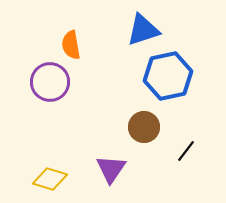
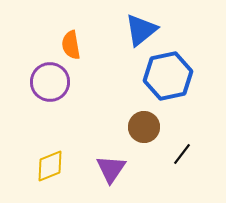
blue triangle: moved 2 px left; rotated 21 degrees counterclockwise
black line: moved 4 px left, 3 px down
yellow diamond: moved 13 px up; rotated 40 degrees counterclockwise
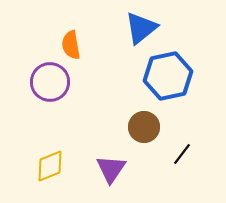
blue triangle: moved 2 px up
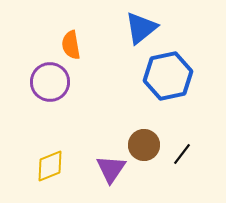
brown circle: moved 18 px down
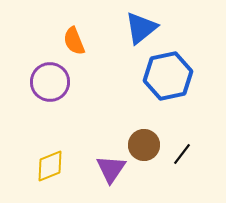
orange semicircle: moved 3 px right, 4 px up; rotated 12 degrees counterclockwise
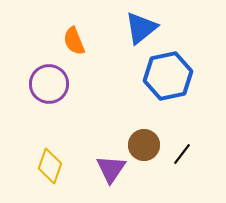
purple circle: moved 1 px left, 2 px down
yellow diamond: rotated 48 degrees counterclockwise
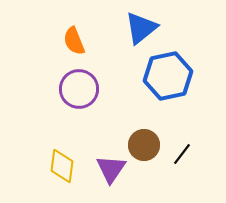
purple circle: moved 30 px right, 5 px down
yellow diamond: moved 12 px right; rotated 12 degrees counterclockwise
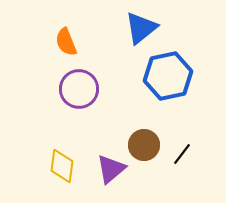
orange semicircle: moved 8 px left, 1 px down
purple triangle: rotated 16 degrees clockwise
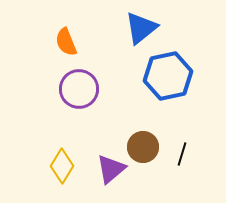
brown circle: moved 1 px left, 2 px down
black line: rotated 20 degrees counterclockwise
yellow diamond: rotated 24 degrees clockwise
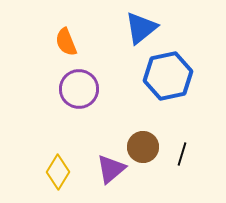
yellow diamond: moved 4 px left, 6 px down
